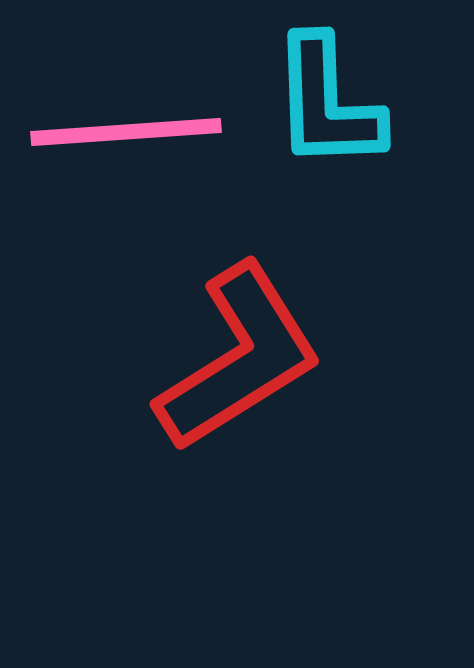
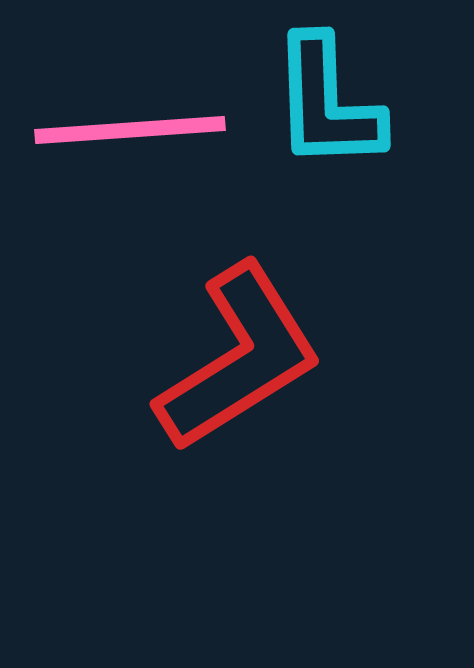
pink line: moved 4 px right, 2 px up
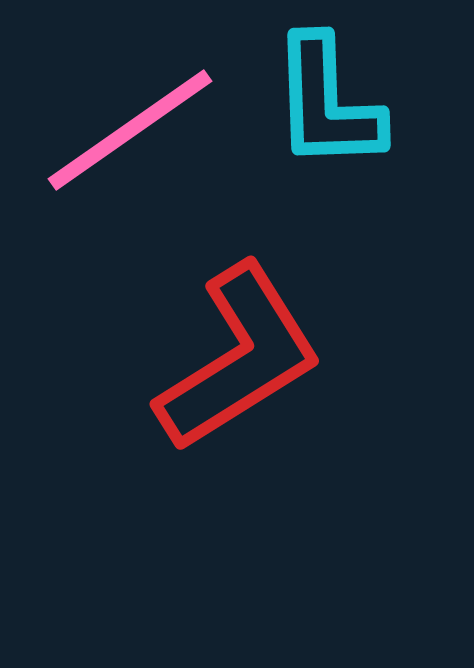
pink line: rotated 31 degrees counterclockwise
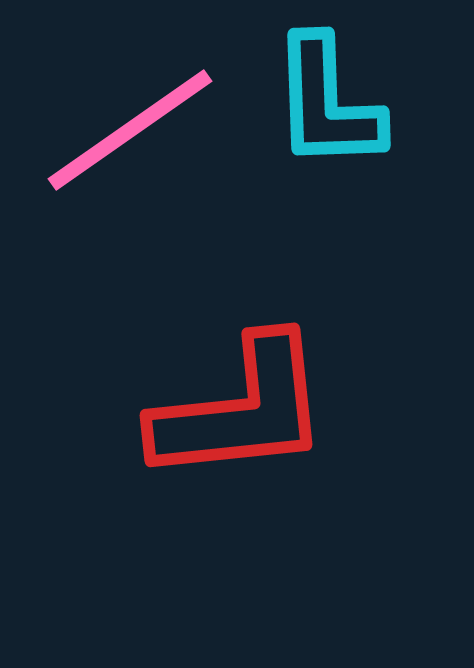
red L-shape: moved 2 px right, 52 px down; rotated 26 degrees clockwise
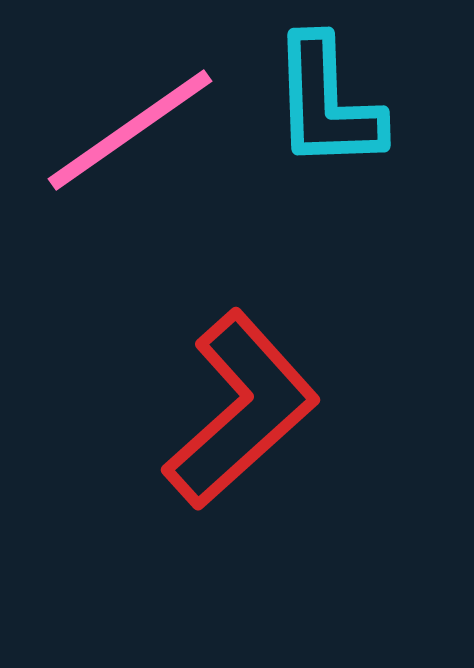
red L-shape: rotated 36 degrees counterclockwise
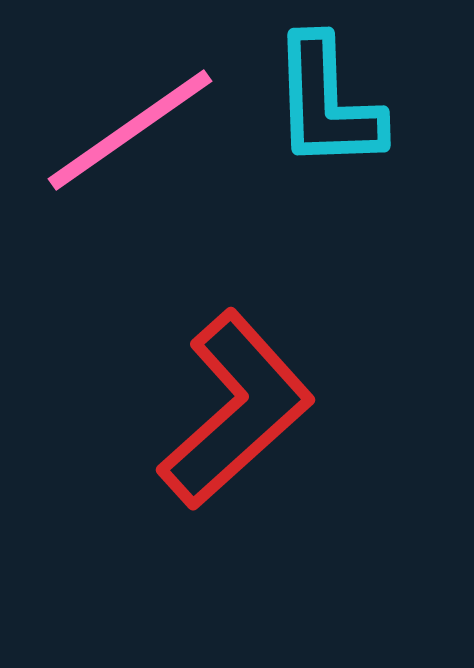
red L-shape: moved 5 px left
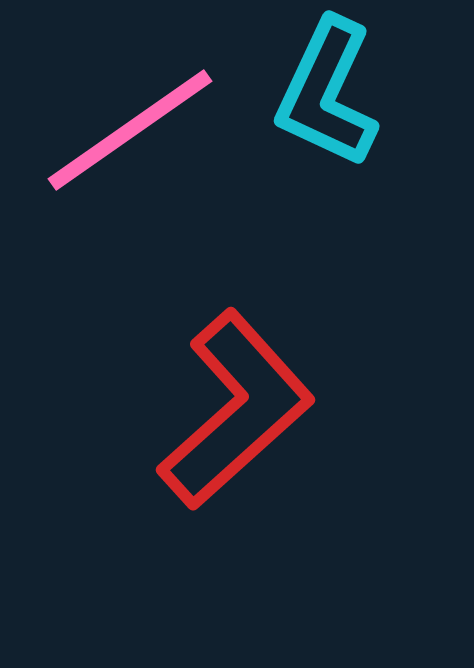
cyan L-shape: moved 10 px up; rotated 27 degrees clockwise
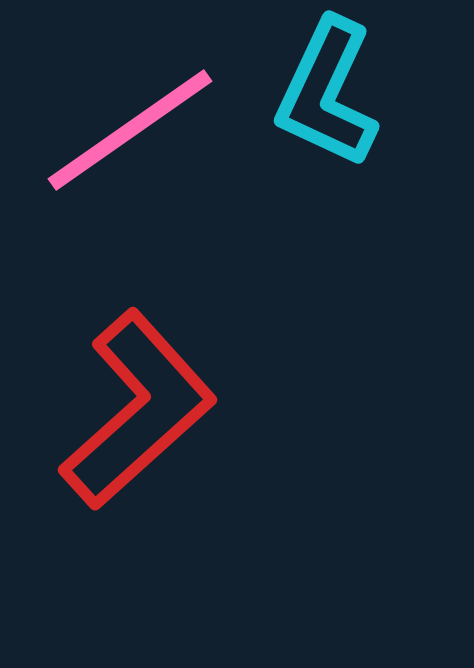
red L-shape: moved 98 px left
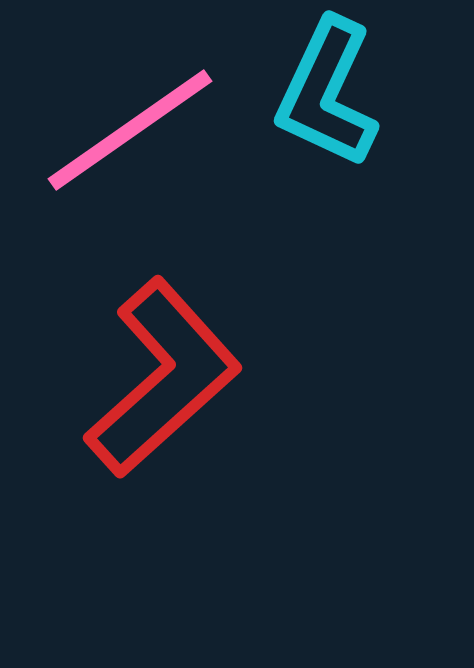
red L-shape: moved 25 px right, 32 px up
